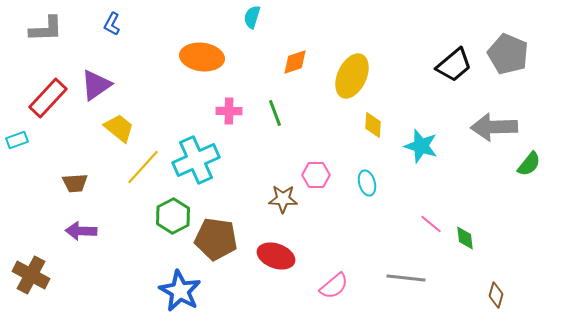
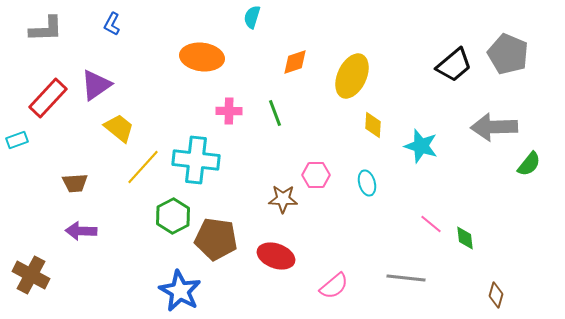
cyan cross: rotated 30 degrees clockwise
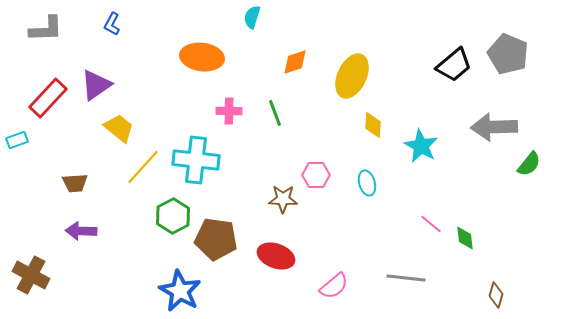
cyan star: rotated 12 degrees clockwise
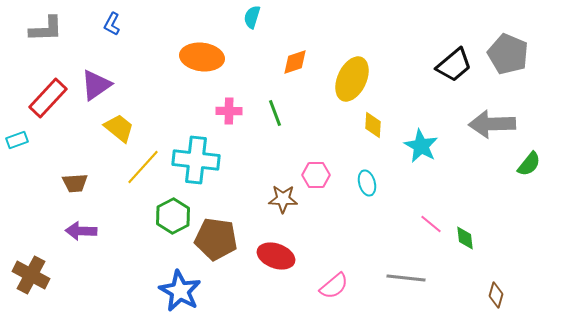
yellow ellipse: moved 3 px down
gray arrow: moved 2 px left, 3 px up
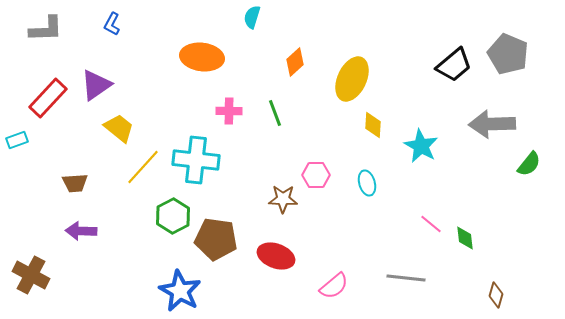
orange diamond: rotated 24 degrees counterclockwise
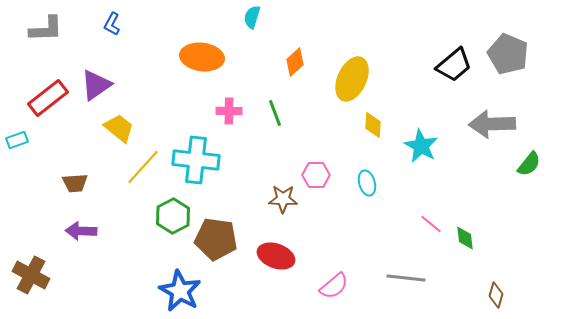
red rectangle: rotated 9 degrees clockwise
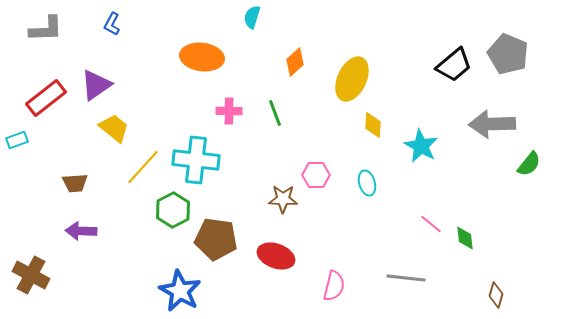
red rectangle: moved 2 px left
yellow trapezoid: moved 5 px left
green hexagon: moved 6 px up
pink semicircle: rotated 36 degrees counterclockwise
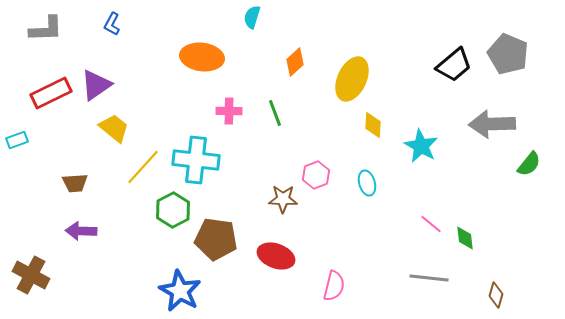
red rectangle: moved 5 px right, 5 px up; rotated 12 degrees clockwise
pink hexagon: rotated 20 degrees counterclockwise
gray line: moved 23 px right
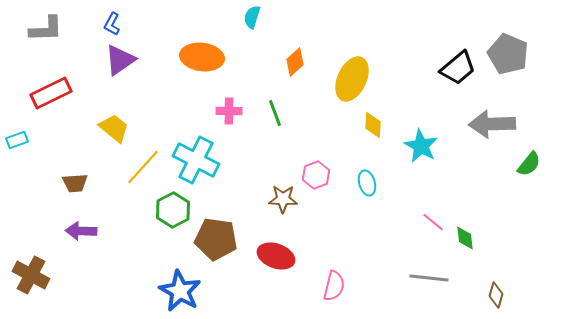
black trapezoid: moved 4 px right, 3 px down
purple triangle: moved 24 px right, 25 px up
cyan cross: rotated 21 degrees clockwise
pink line: moved 2 px right, 2 px up
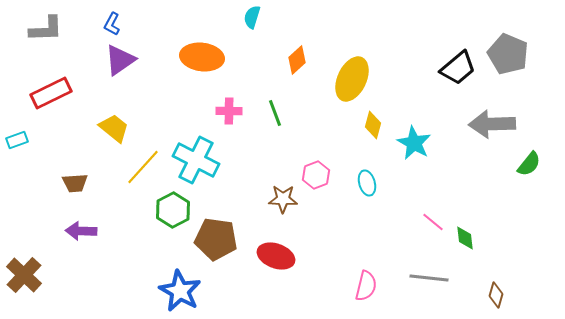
orange diamond: moved 2 px right, 2 px up
yellow diamond: rotated 12 degrees clockwise
cyan star: moved 7 px left, 3 px up
brown cross: moved 7 px left; rotated 15 degrees clockwise
pink semicircle: moved 32 px right
